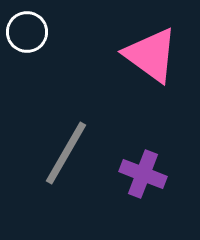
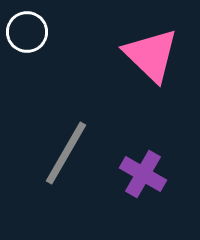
pink triangle: rotated 8 degrees clockwise
purple cross: rotated 9 degrees clockwise
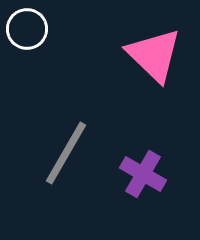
white circle: moved 3 px up
pink triangle: moved 3 px right
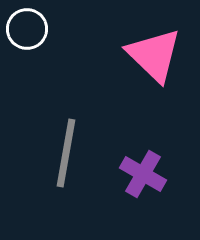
gray line: rotated 20 degrees counterclockwise
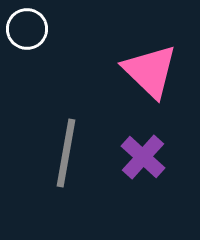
pink triangle: moved 4 px left, 16 px down
purple cross: moved 17 px up; rotated 12 degrees clockwise
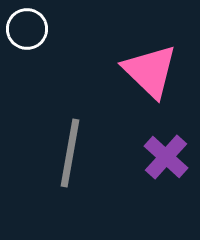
gray line: moved 4 px right
purple cross: moved 23 px right
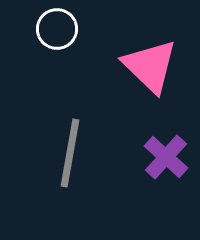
white circle: moved 30 px right
pink triangle: moved 5 px up
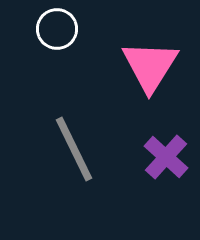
pink triangle: rotated 18 degrees clockwise
gray line: moved 4 px right, 4 px up; rotated 36 degrees counterclockwise
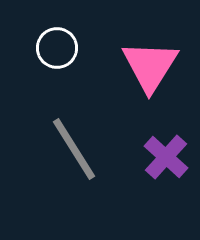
white circle: moved 19 px down
gray line: rotated 6 degrees counterclockwise
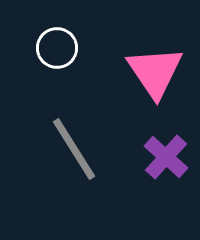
pink triangle: moved 5 px right, 6 px down; rotated 6 degrees counterclockwise
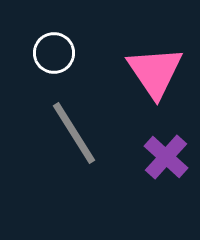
white circle: moved 3 px left, 5 px down
gray line: moved 16 px up
